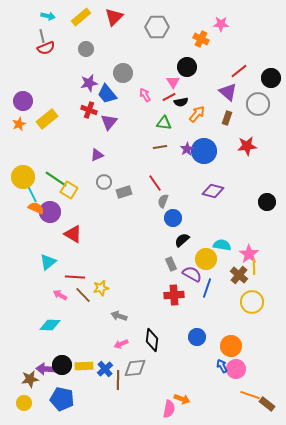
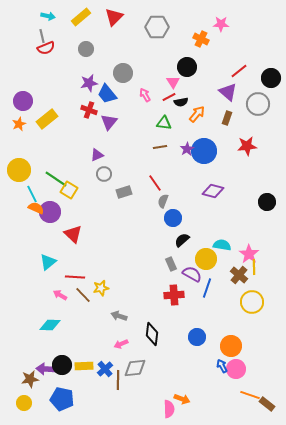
yellow circle at (23, 177): moved 4 px left, 7 px up
gray circle at (104, 182): moved 8 px up
red triangle at (73, 234): rotated 12 degrees clockwise
black diamond at (152, 340): moved 6 px up
pink semicircle at (169, 409): rotated 12 degrees counterclockwise
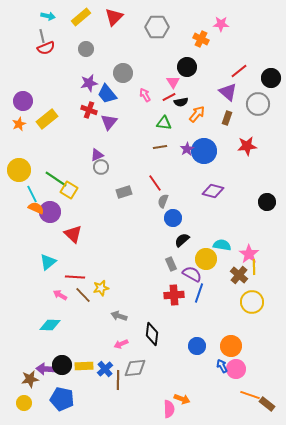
gray circle at (104, 174): moved 3 px left, 7 px up
blue line at (207, 288): moved 8 px left, 5 px down
blue circle at (197, 337): moved 9 px down
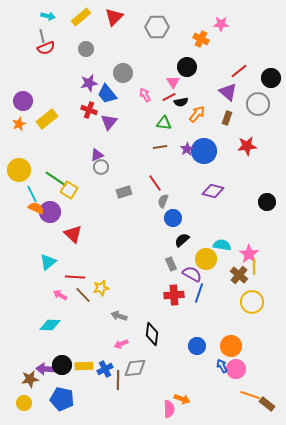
blue cross at (105, 369): rotated 14 degrees clockwise
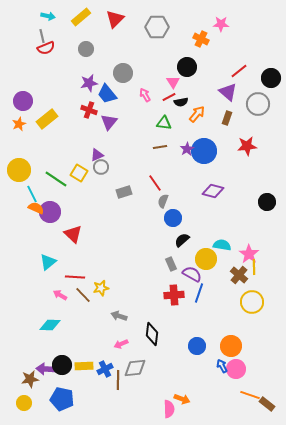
red triangle at (114, 17): moved 1 px right, 2 px down
yellow square at (69, 190): moved 10 px right, 17 px up
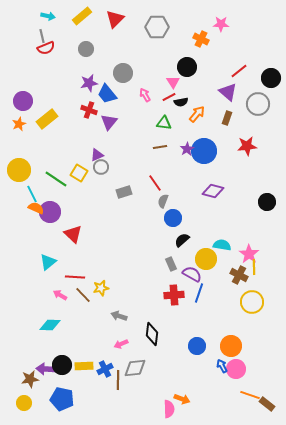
yellow rectangle at (81, 17): moved 1 px right, 1 px up
brown cross at (239, 275): rotated 12 degrees counterclockwise
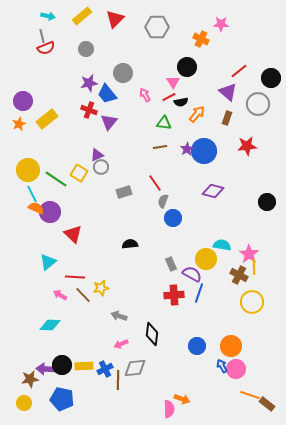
yellow circle at (19, 170): moved 9 px right
black semicircle at (182, 240): moved 52 px left, 4 px down; rotated 35 degrees clockwise
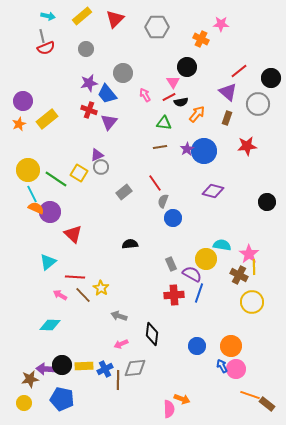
gray rectangle at (124, 192): rotated 21 degrees counterclockwise
yellow star at (101, 288): rotated 28 degrees counterclockwise
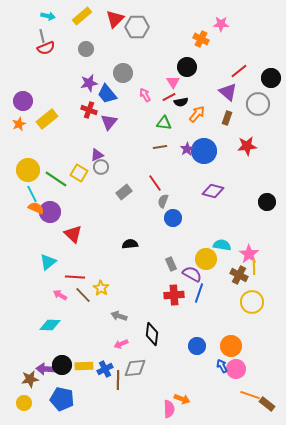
gray hexagon at (157, 27): moved 20 px left
